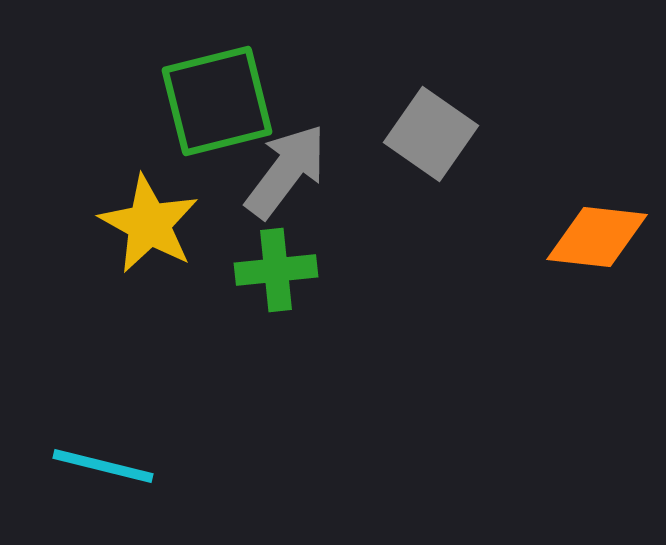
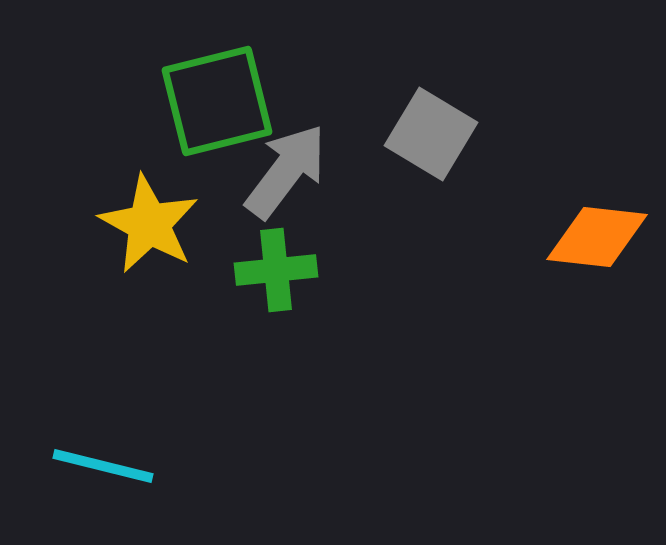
gray square: rotated 4 degrees counterclockwise
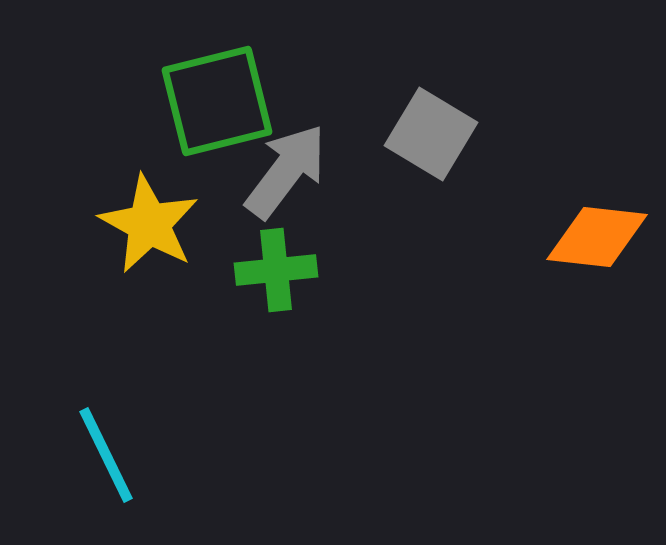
cyan line: moved 3 px right, 11 px up; rotated 50 degrees clockwise
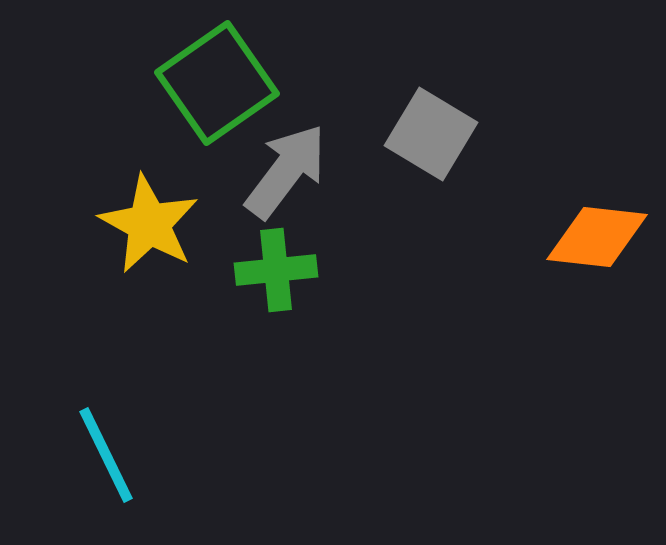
green square: moved 18 px up; rotated 21 degrees counterclockwise
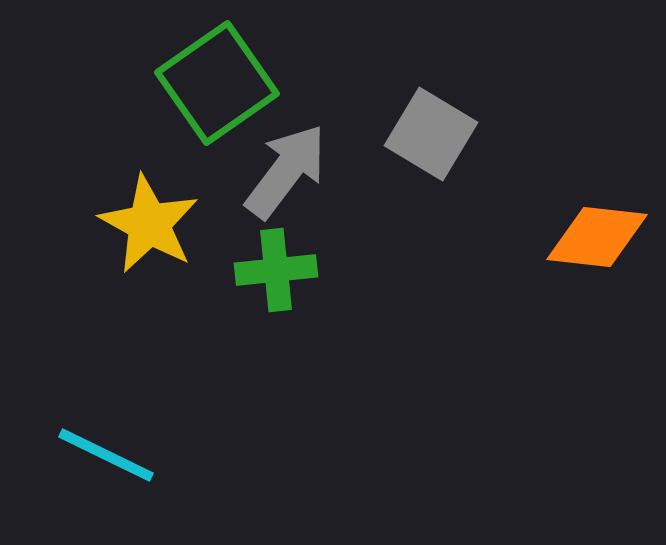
cyan line: rotated 38 degrees counterclockwise
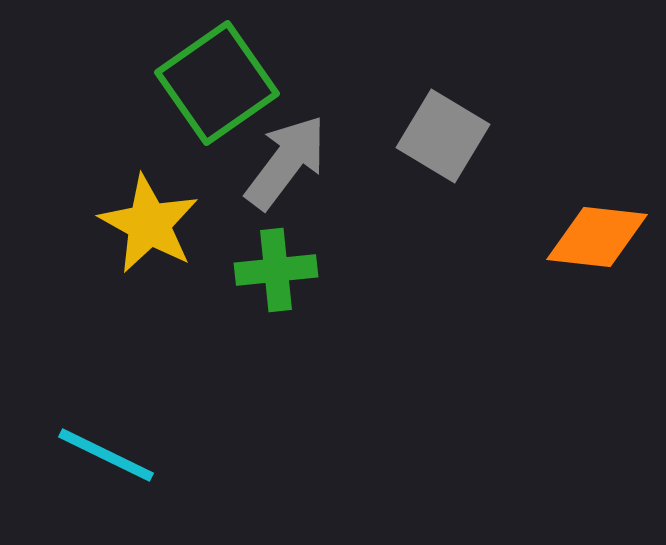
gray square: moved 12 px right, 2 px down
gray arrow: moved 9 px up
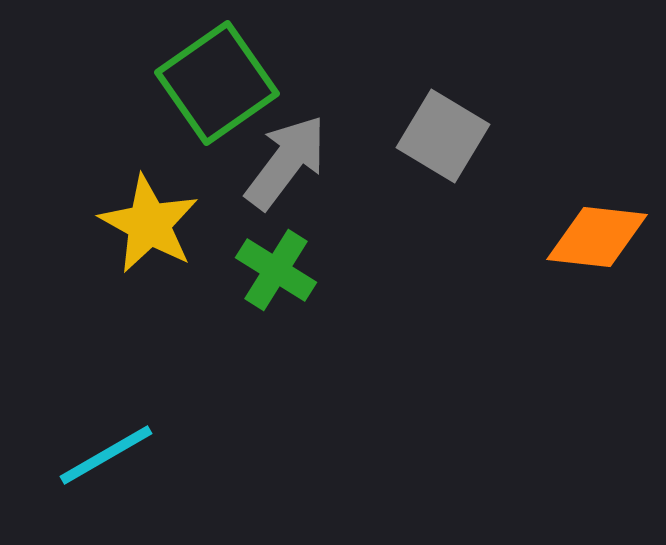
green cross: rotated 38 degrees clockwise
cyan line: rotated 56 degrees counterclockwise
